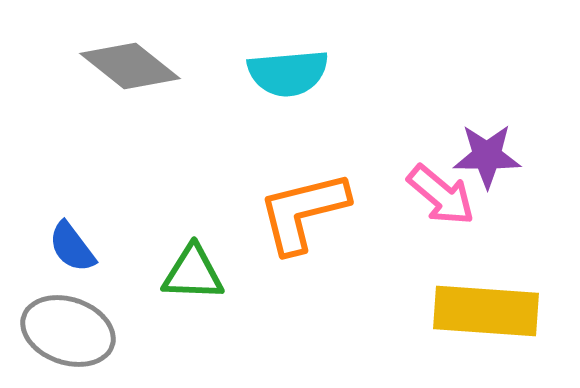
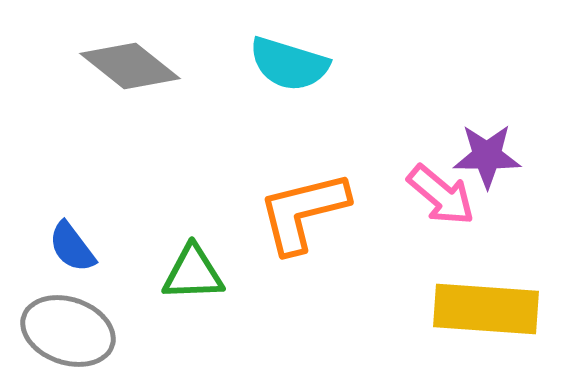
cyan semicircle: moved 1 px right, 9 px up; rotated 22 degrees clockwise
green triangle: rotated 4 degrees counterclockwise
yellow rectangle: moved 2 px up
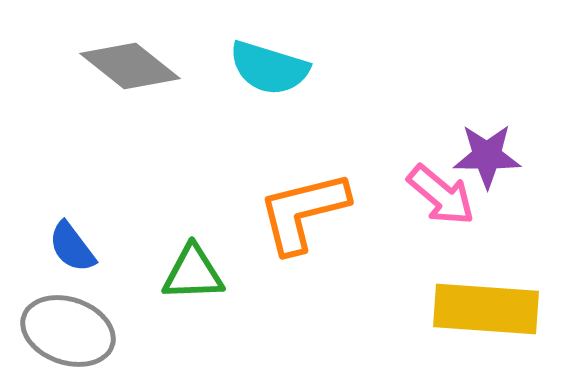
cyan semicircle: moved 20 px left, 4 px down
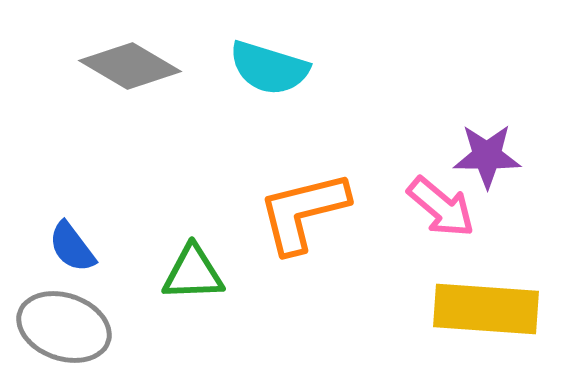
gray diamond: rotated 8 degrees counterclockwise
pink arrow: moved 12 px down
gray ellipse: moved 4 px left, 4 px up
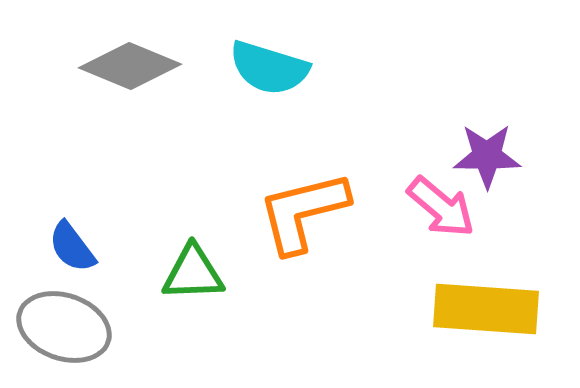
gray diamond: rotated 8 degrees counterclockwise
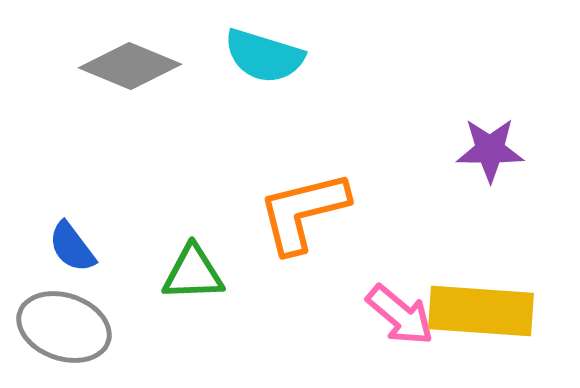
cyan semicircle: moved 5 px left, 12 px up
purple star: moved 3 px right, 6 px up
pink arrow: moved 41 px left, 108 px down
yellow rectangle: moved 5 px left, 2 px down
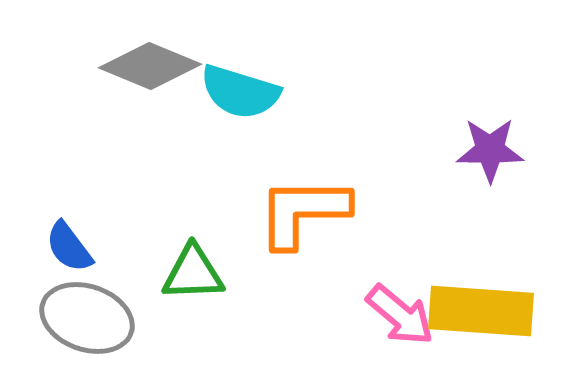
cyan semicircle: moved 24 px left, 36 px down
gray diamond: moved 20 px right
orange L-shape: rotated 14 degrees clockwise
blue semicircle: moved 3 px left
gray ellipse: moved 23 px right, 9 px up
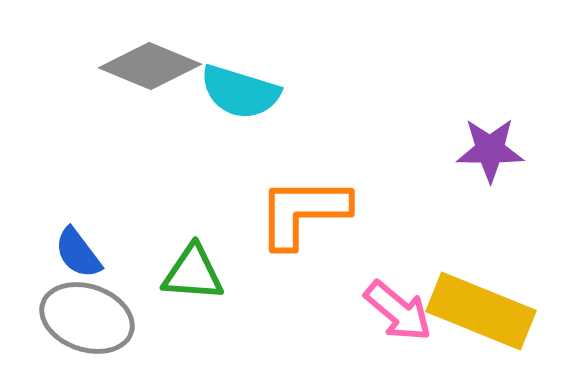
blue semicircle: moved 9 px right, 6 px down
green triangle: rotated 6 degrees clockwise
yellow rectangle: rotated 18 degrees clockwise
pink arrow: moved 2 px left, 4 px up
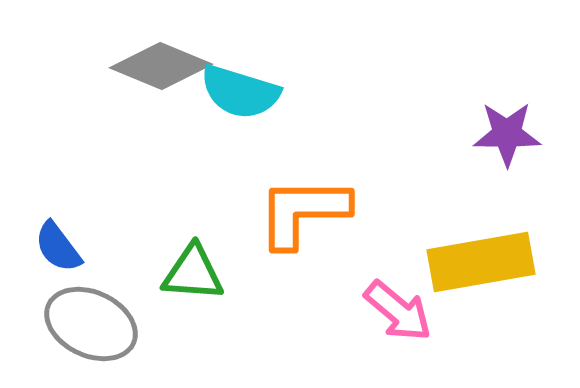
gray diamond: moved 11 px right
purple star: moved 17 px right, 16 px up
blue semicircle: moved 20 px left, 6 px up
yellow rectangle: moved 49 px up; rotated 32 degrees counterclockwise
gray ellipse: moved 4 px right, 6 px down; rotated 6 degrees clockwise
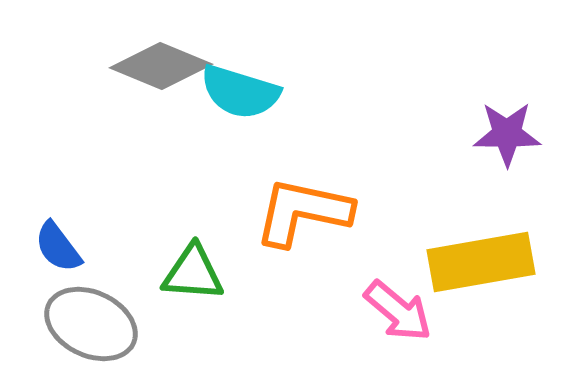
orange L-shape: rotated 12 degrees clockwise
